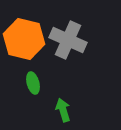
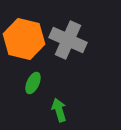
green ellipse: rotated 40 degrees clockwise
green arrow: moved 4 px left
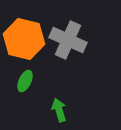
green ellipse: moved 8 px left, 2 px up
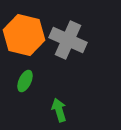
orange hexagon: moved 4 px up
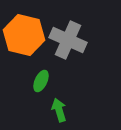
green ellipse: moved 16 px right
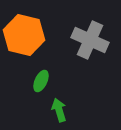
gray cross: moved 22 px right
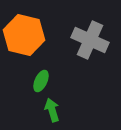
green arrow: moved 7 px left
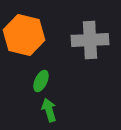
gray cross: rotated 27 degrees counterclockwise
green arrow: moved 3 px left
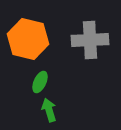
orange hexagon: moved 4 px right, 4 px down
green ellipse: moved 1 px left, 1 px down
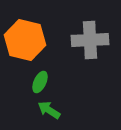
orange hexagon: moved 3 px left, 1 px down
green arrow: rotated 40 degrees counterclockwise
